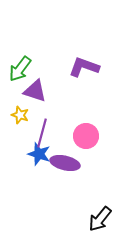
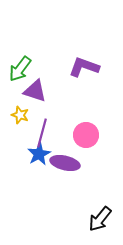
pink circle: moved 1 px up
blue star: rotated 25 degrees clockwise
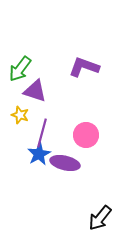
black arrow: moved 1 px up
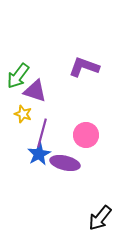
green arrow: moved 2 px left, 7 px down
yellow star: moved 3 px right, 1 px up
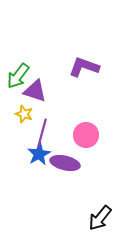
yellow star: moved 1 px right
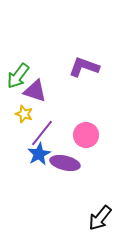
purple line: rotated 24 degrees clockwise
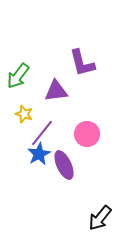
purple L-shape: moved 2 px left, 4 px up; rotated 124 degrees counterclockwise
purple triangle: moved 21 px right; rotated 25 degrees counterclockwise
pink circle: moved 1 px right, 1 px up
purple ellipse: moved 1 px left, 2 px down; rotated 52 degrees clockwise
